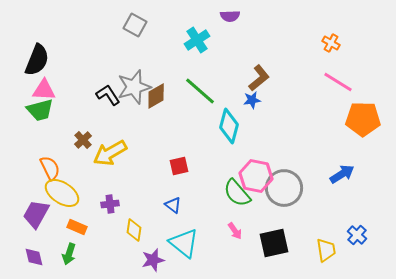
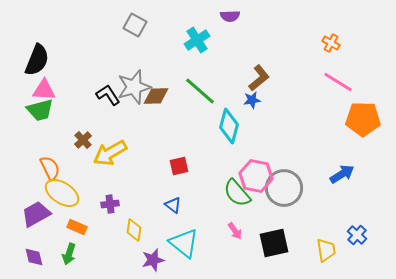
brown diamond: rotated 28 degrees clockwise
purple trapezoid: rotated 32 degrees clockwise
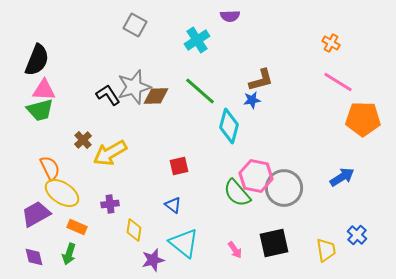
brown L-shape: moved 2 px right, 2 px down; rotated 24 degrees clockwise
blue arrow: moved 3 px down
pink arrow: moved 19 px down
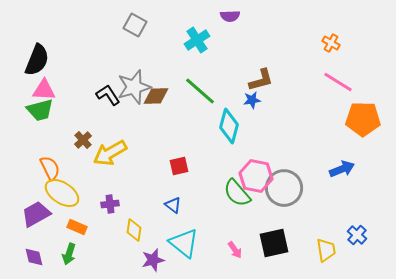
blue arrow: moved 8 px up; rotated 10 degrees clockwise
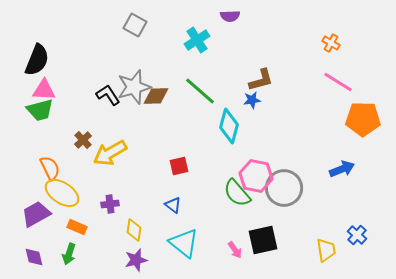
black square: moved 11 px left, 3 px up
purple star: moved 17 px left
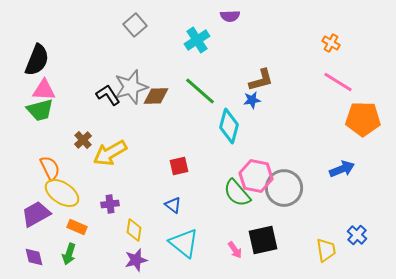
gray square: rotated 20 degrees clockwise
gray star: moved 3 px left
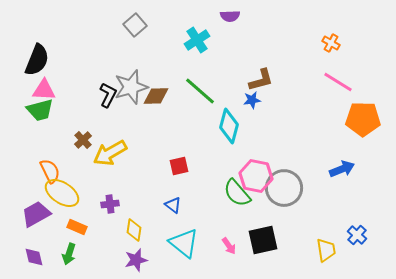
black L-shape: rotated 60 degrees clockwise
orange semicircle: moved 3 px down
pink arrow: moved 6 px left, 4 px up
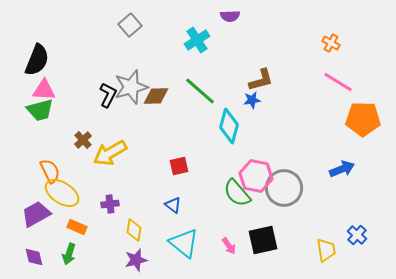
gray square: moved 5 px left
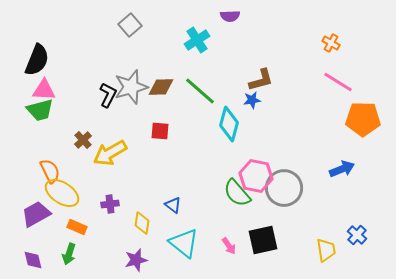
brown diamond: moved 5 px right, 9 px up
cyan diamond: moved 2 px up
red square: moved 19 px left, 35 px up; rotated 18 degrees clockwise
yellow diamond: moved 8 px right, 7 px up
purple diamond: moved 1 px left, 3 px down
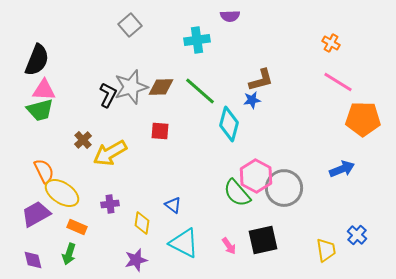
cyan cross: rotated 25 degrees clockwise
orange semicircle: moved 6 px left
pink hexagon: rotated 16 degrees clockwise
cyan triangle: rotated 12 degrees counterclockwise
